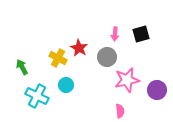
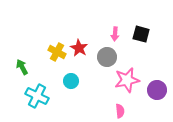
black square: rotated 30 degrees clockwise
yellow cross: moved 1 px left, 6 px up
cyan circle: moved 5 px right, 4 px up
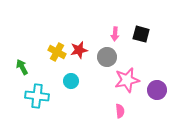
red star: moved 2 px down; rotated 30 degrees clockwise
cyan cross: rotated 20 degrees counterclockwise
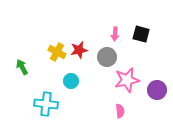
cyan cross: moved 9 px right, 8 px down
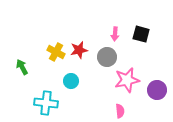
yellow cross: moved 1 px left
cyan cross: moved 1 px up
